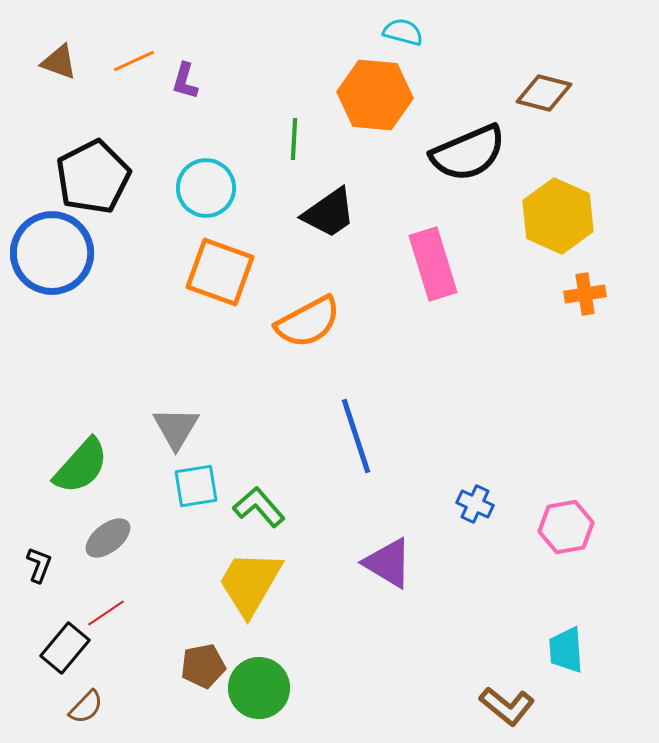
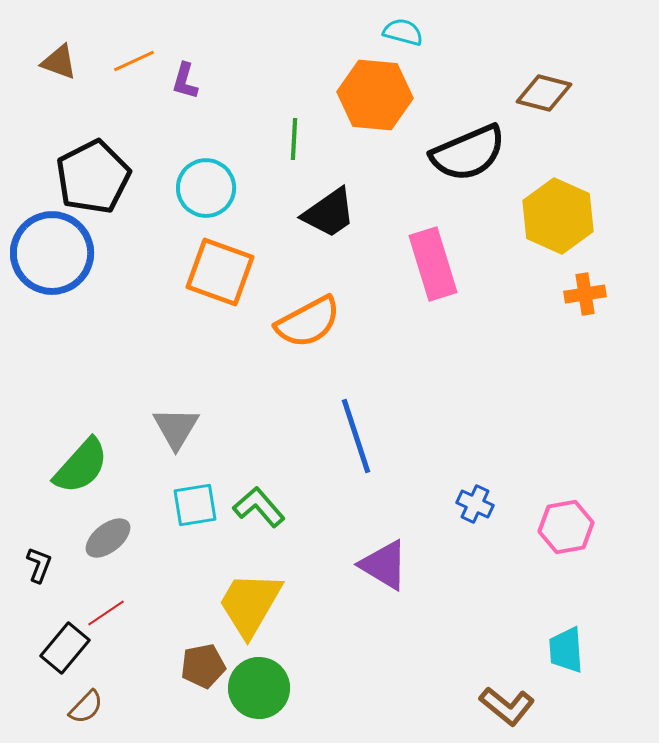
cyan square: moved 1 px left, 19 px down
purple triangle: moved 4 px left, 2 px down
yellow trapezoid: moved 21 px down
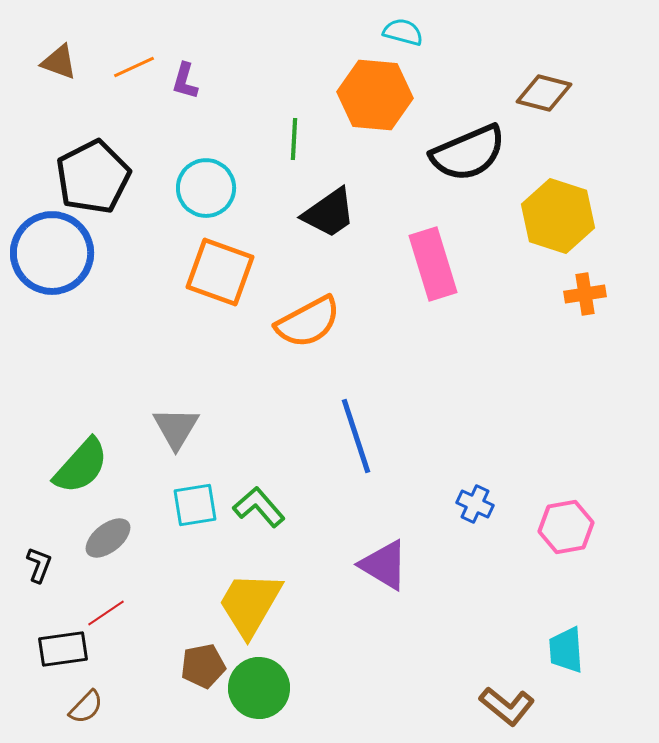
orange line: moved 6 px down
yellow hexagon: rotated 6 degrees counterclockwise
black rectangle: moved 2 px left, 1 px down; rotated 42 degrees clockwise
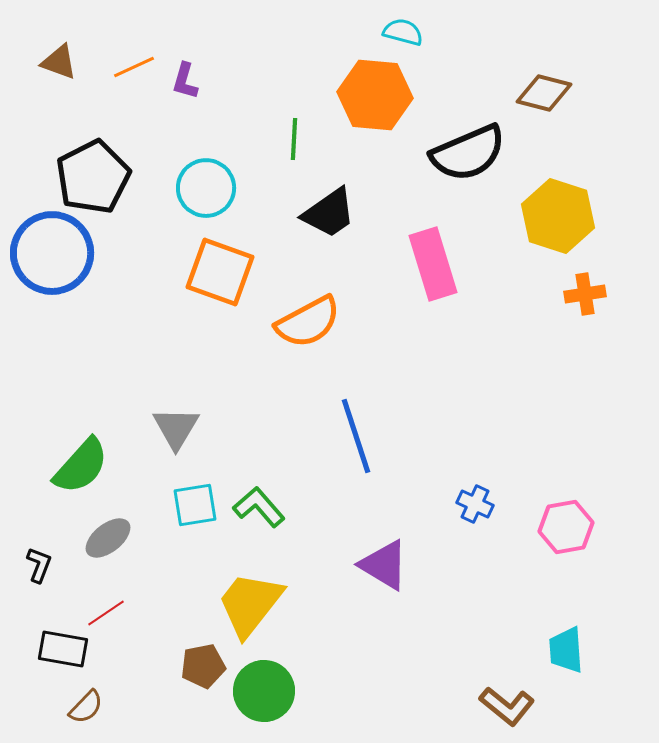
yellow trapezoid: rotated 8 degrees clockwise
black rectangle: rotated 18 degrees clockwise
green circle: moved 5 px right, 3 px down
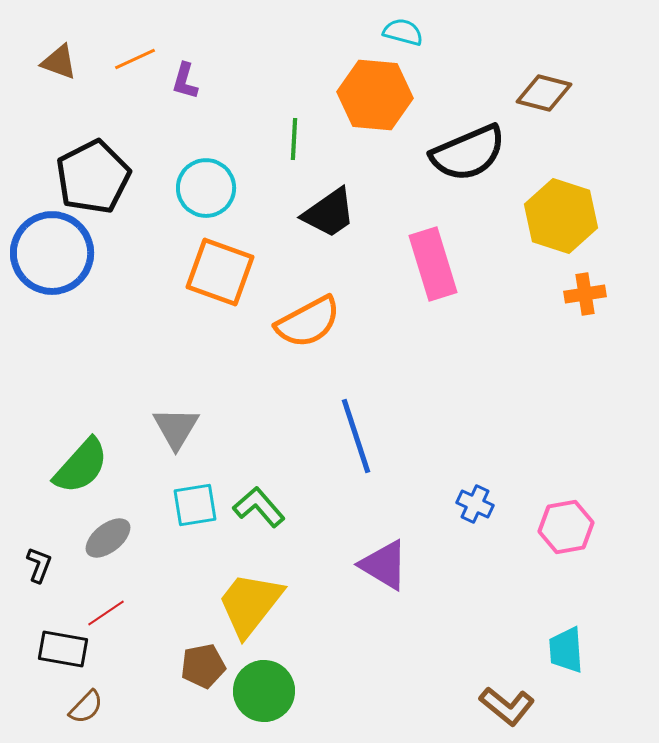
orange line: moved 1 px right, 8 px up
yellow hexagon: moved 3 px right
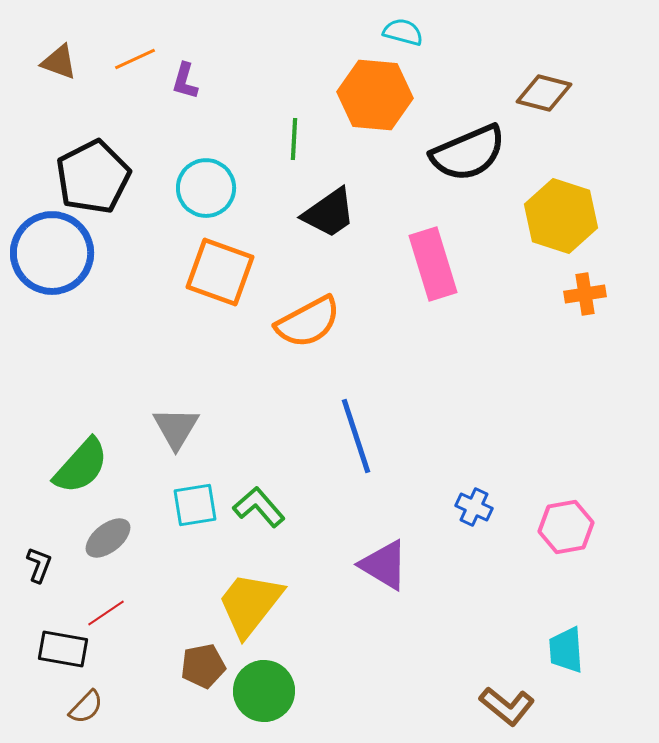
blue cross: moved 1 px left, 3 px down
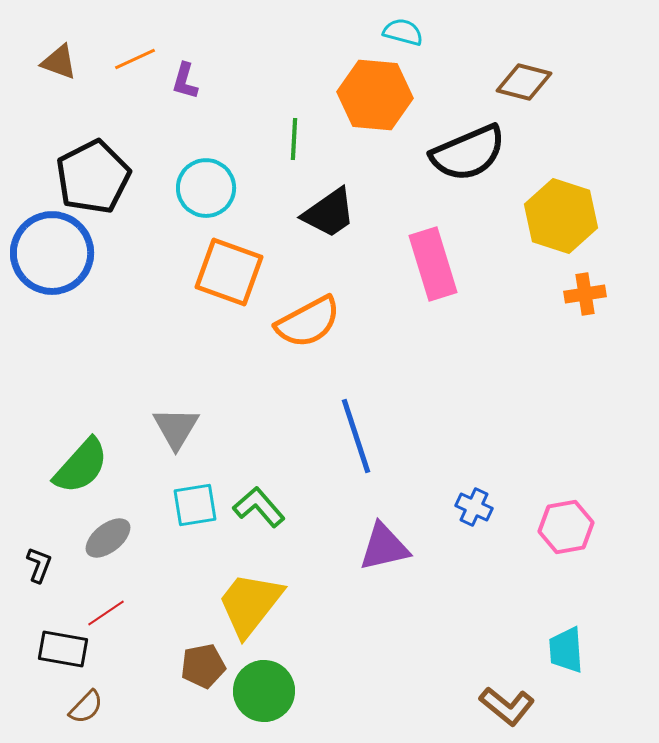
brown diamond: moved 20 px left, 11 px up
orange square: moved 9 px right
purple triangle: moved 18 px up; rotated 44 degrees counterclockwise
